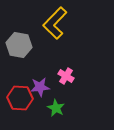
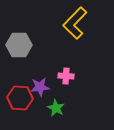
yellow L-shape: moved 20 px right
gray hexagon: rotated 10 degrees counterclockwise
pink cross: rotated 28 degrees counterclockwise
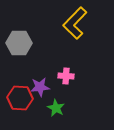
gray hexagon: moved 2 px up
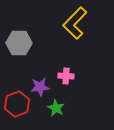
red hexagon: moved 3 px left, 6 px down; rotated 25 degrees counterclockwise
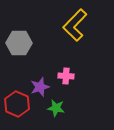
yellow L-shape: moved 2 px down
purple star: rotated 12 degrees counterclockwise
red hexagon: rotated 15 degrees counterclockwise
green star: rotated 18 degrees counterclockwise
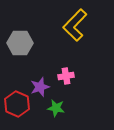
gray hexagon: moved 1 px right
pink cross: rotated 14 degrees counterclockwise
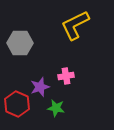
yellow L-shape: rotated 20 degrees clockwise
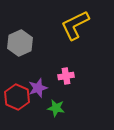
gray hexagon: rotated 25 degrees counterclockwise
purple star: moved 2 px left, 1 px down
red hexagon: moved 7 px up
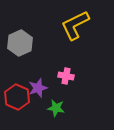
pink cross: rotated 21 degrees clockwise
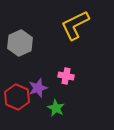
green star: rotated 18 degrees clockwise
